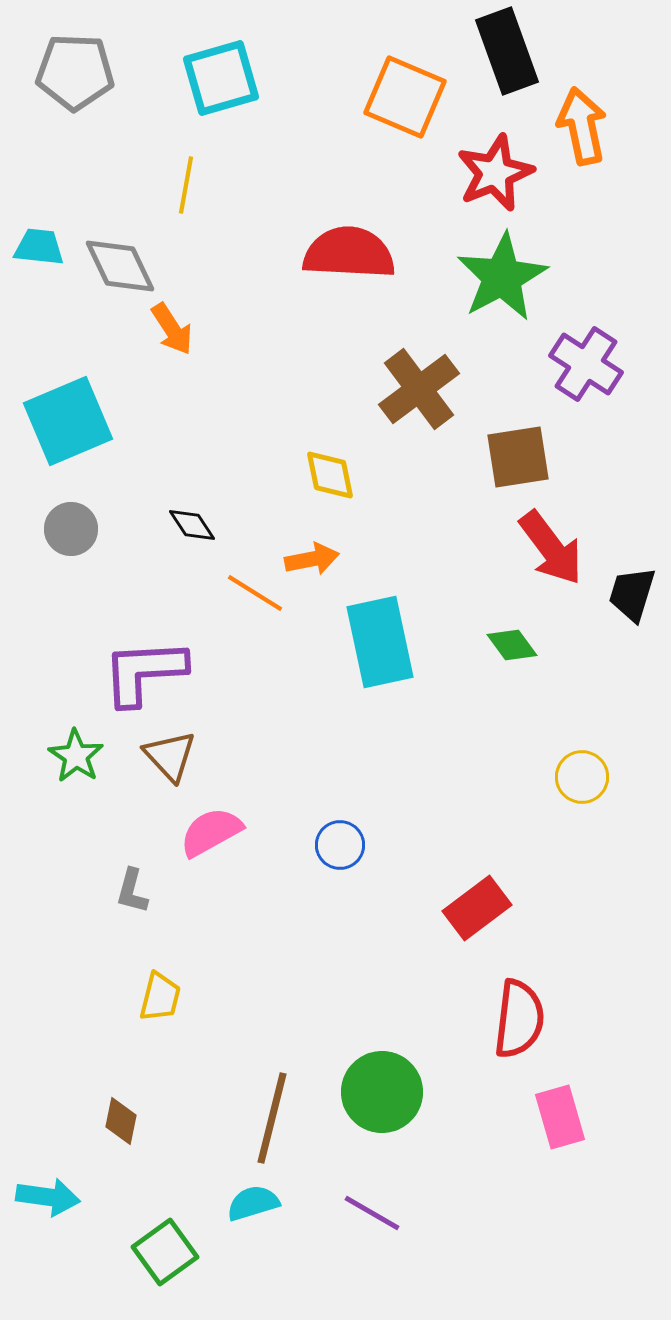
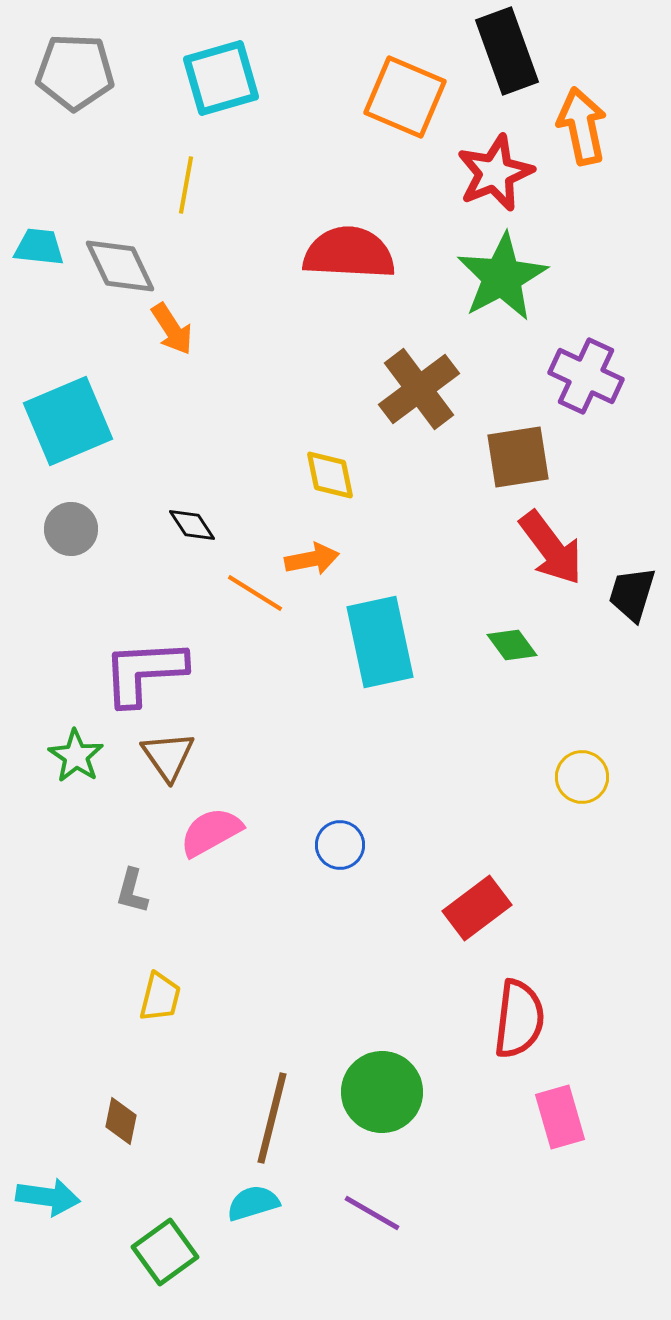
purple cross at (586, 364): moved 12 px down; rotated 8 degrees counterclockwise
brown triangle at (170, 756): moved 2 px left; rotated 8 degrees clockwise
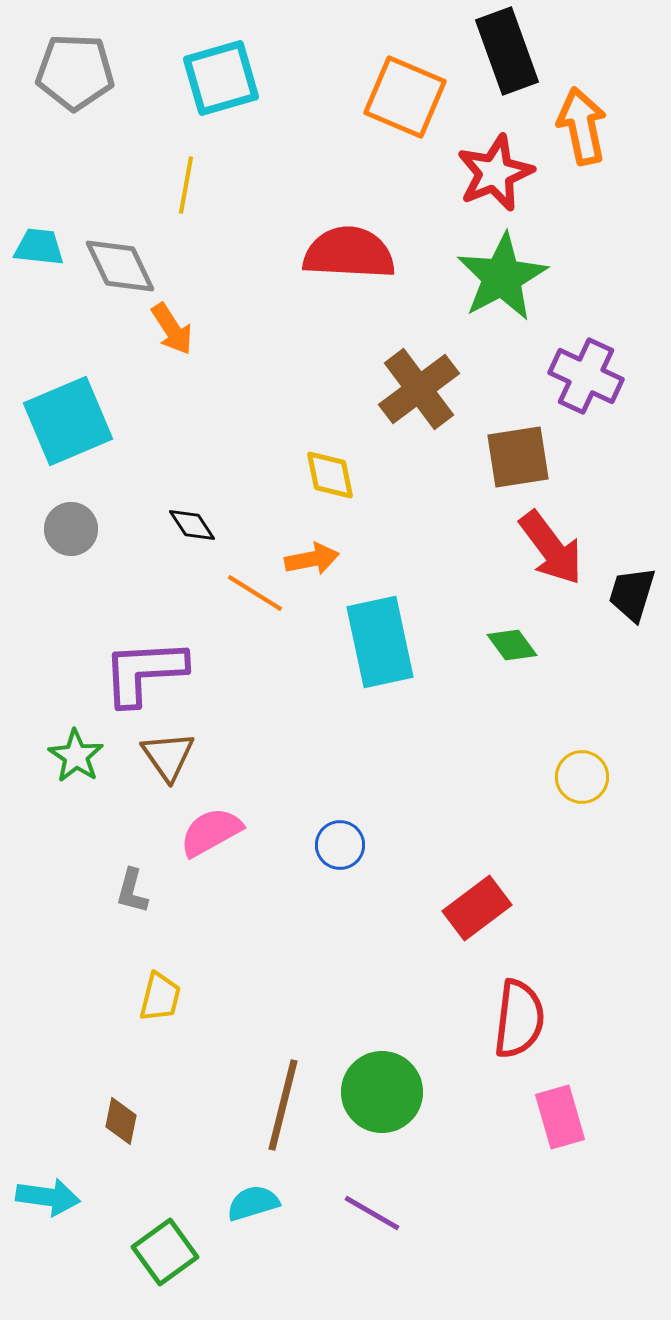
brown line at (272, 1118): moved 11 px right, 13 px up
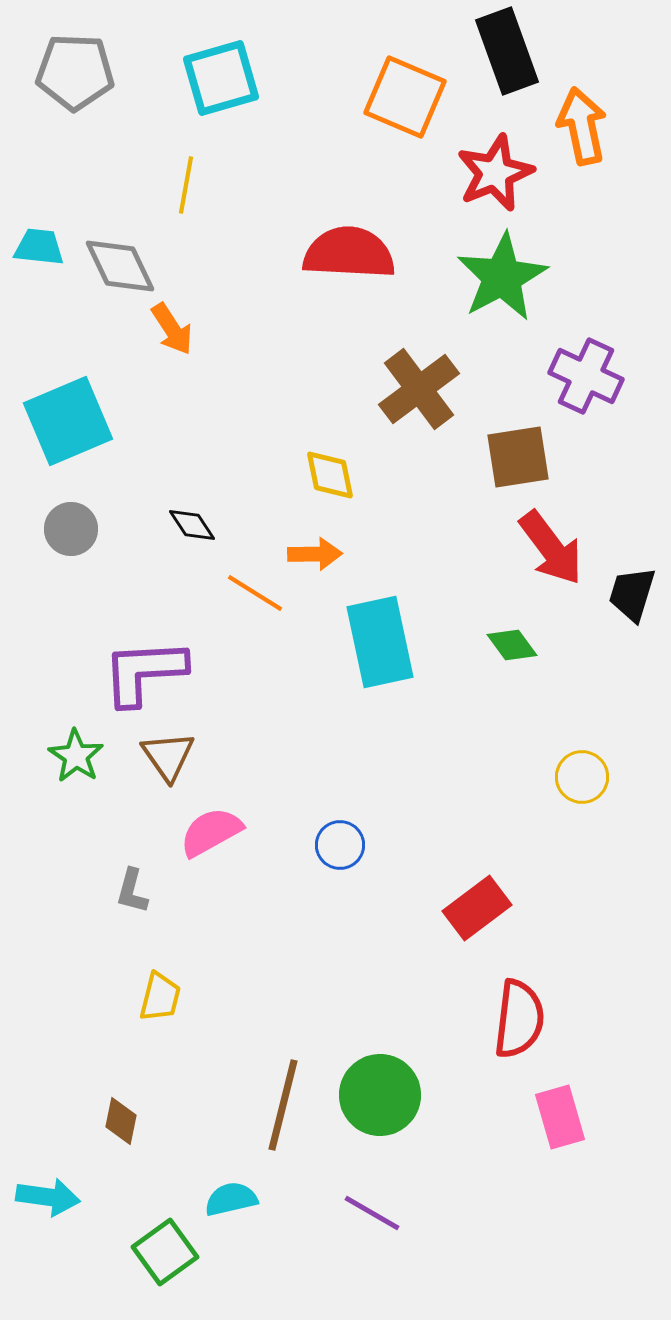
orange arrow at (312, 559): moved 3 px right, 5 px up; rotated 10 degrees clockwise
green circle at (382, 1092): moved 2 px left, 3 px down
cyan semicircle at (253, 1203): moved 22 px left, 4 px up; rotated 4 degrees clockwise
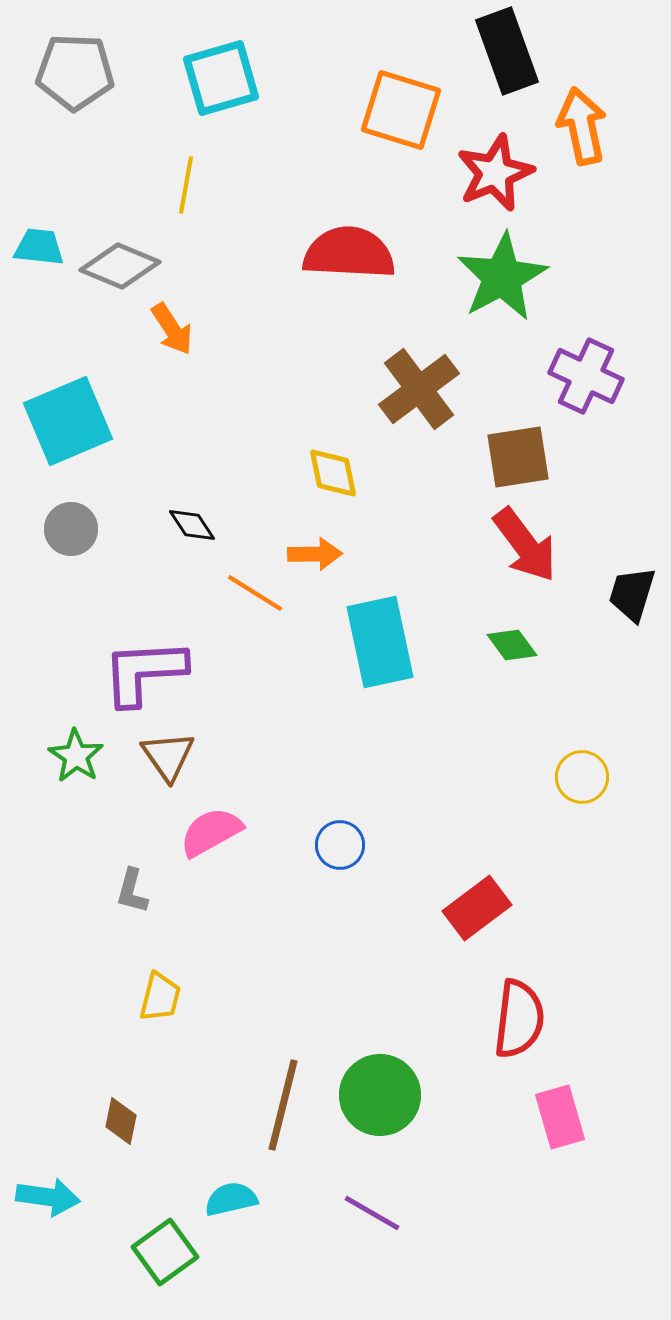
orange square at (405, 97): moved 4 px left, 13 px down; rotated 6 degrees counterclockwise
gray diamond at (120, 266): rotated 42 degrees counterclockwise
yellow diamond at (330, 475): moved 3 px right, 2 px up
red arrow at (551, 548): moved 26 px left, 3 px up
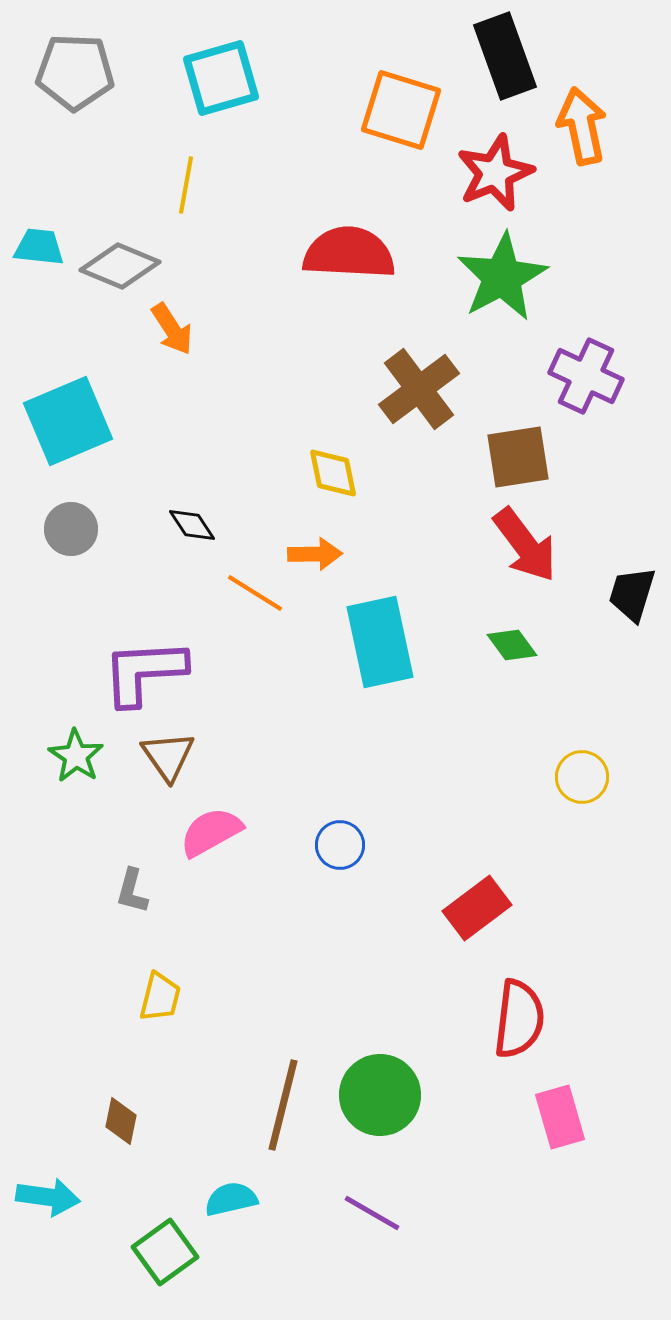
black rectangle at (507, 51): moved 2 px left, 5 px down
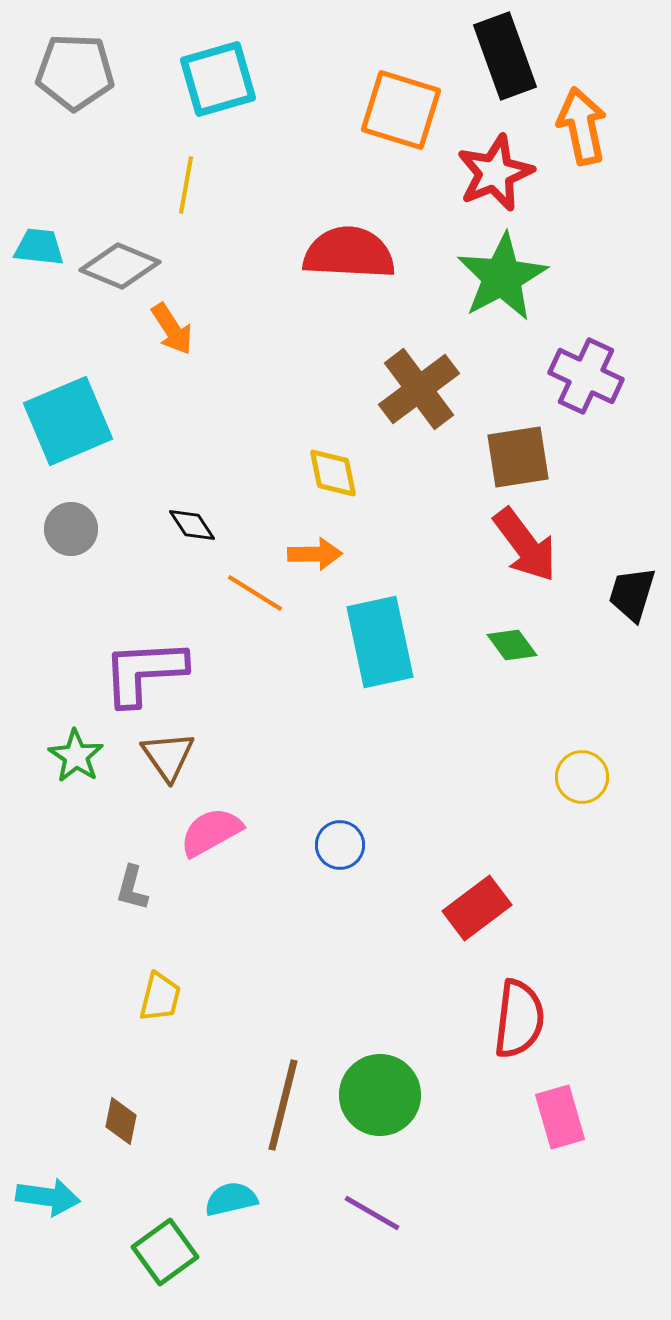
cyan square at (221, 78): moved 3 px left, 1 px down
gray L-shape at (132, 891): moved 3 px up
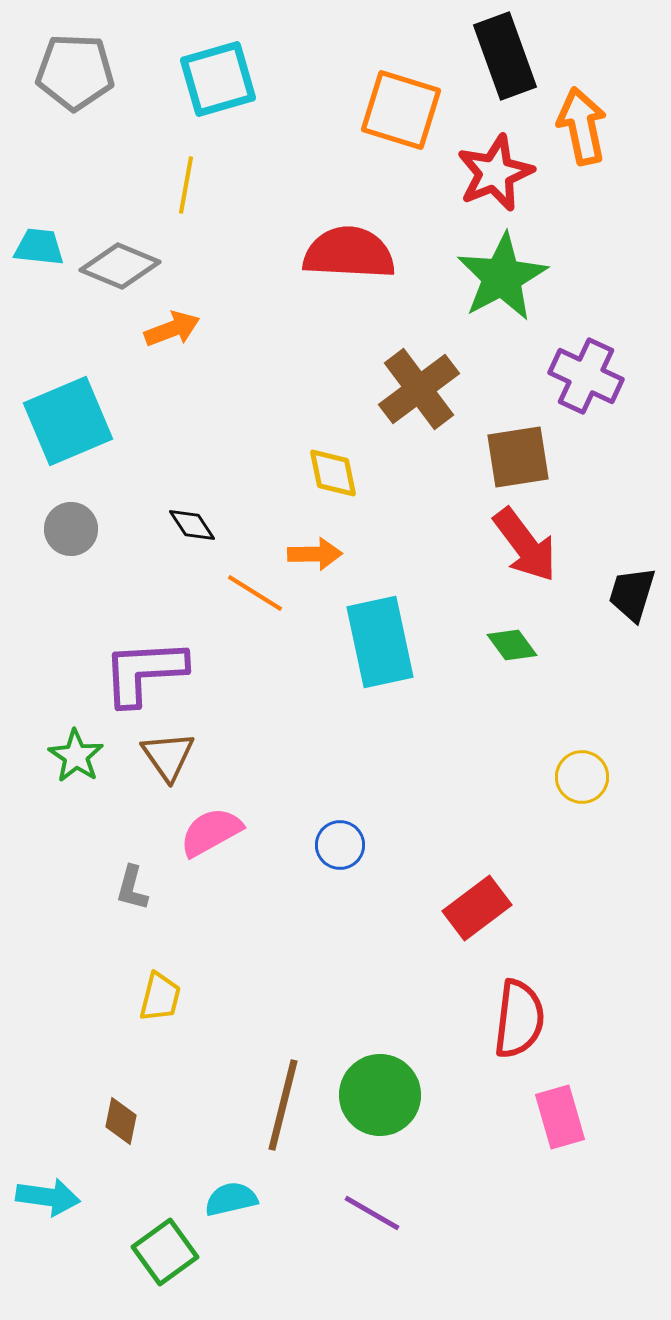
orange arrow at (172, 329): rotated 78 degrees counterclockwise
